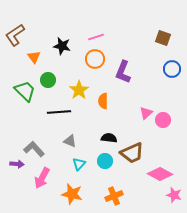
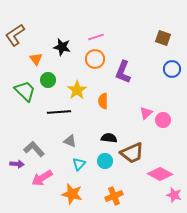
black star: moved 1 px down
orange triangle: moved 2 px right, 2 px down
yellow star: moved 2 px left
pink arrow: rotated 30 degrees clockwise
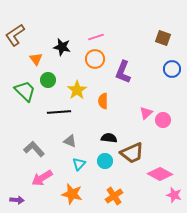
purple arrow: moved 36 px down
orange cross: rotated 12 degrees counterclockwise
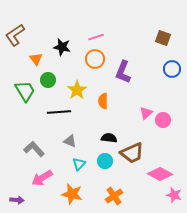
green trapezoid: rotated 15 degrees clockwise
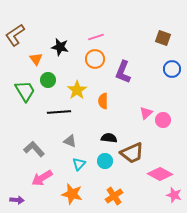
black star: moved 2 px left
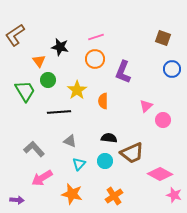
orange triangle: moved 3 px right, 2 px down
pink triangle: moved 7 px up
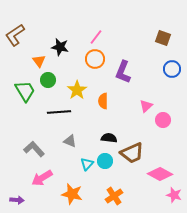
pink line: rotated 35 degrees counterclockwise
cyan triangle: moved 8 px right
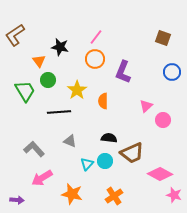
blue circle: moved 3 px down
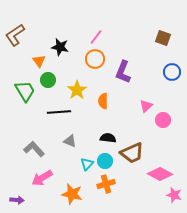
black semicircle: moved 1 px left
orange cross: moved 8 px left, 12 px up; rotated 18 degrees clockwise
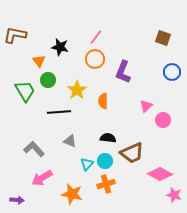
brown L-shape: rotated 45 degrees clockwise
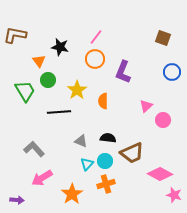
gray triangle: moved 11 px right
orange star: rotated 25 degrees clockwise
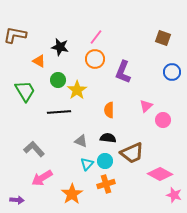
orange triangle: rotated 24 degrees counterclockwise
green circle: moved 10 px right
orange semicircle: moved 6 px right, 9 px down
